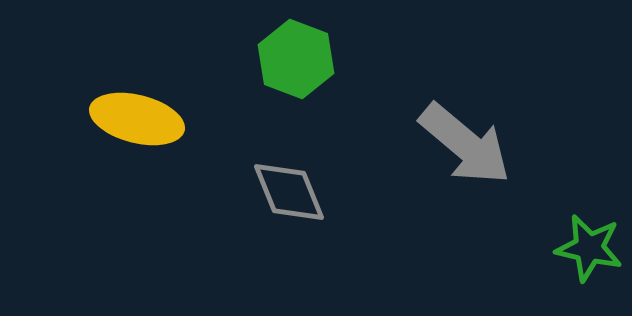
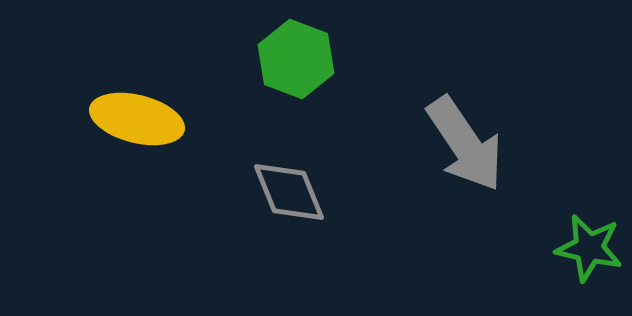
gray arrow: rotated 16 degrees clockwise
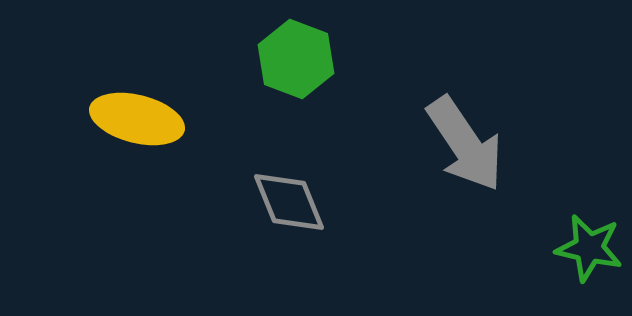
gray diamond: moved 10 px down
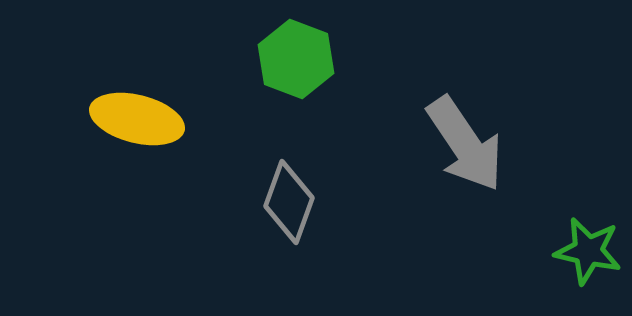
gray diamond: rotated 42 degrees clockwise
green star: moved 1 px left, 3 px down
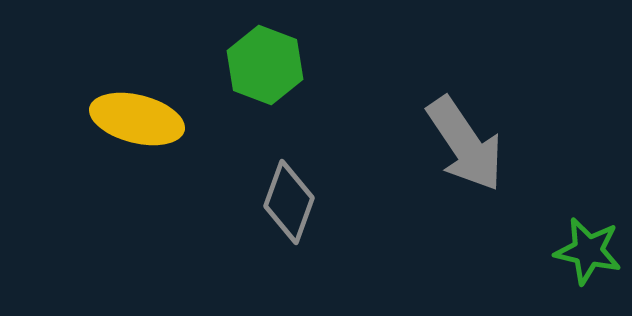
green hexagon: moved 31 px left, 6 px down
